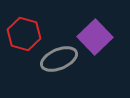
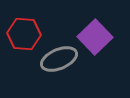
red hexagon: rotated 12 degrees counterclockwise
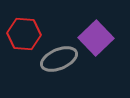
purple square: moved 1 px right, 1 px down
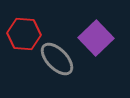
gray ellipse: moved 2 px left; rotated 69 degrees clockwise
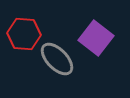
purple square: rotated 8 degrees counterclockwise
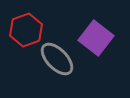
red hexagon: moved 2 px right, 4 px up; rotated 24 degrees counterclockwise
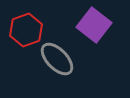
purple square: moved 2 px left, 13 px up
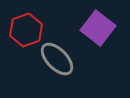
purple square: moved 4 px right, 3 px down
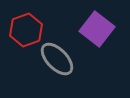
purple square: moved 1 px left, 1 px down
